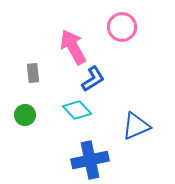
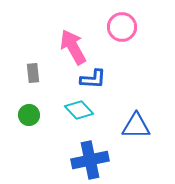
blue L-shape: rotated 36 degrees clockwise
cyan diamond: moved 2 px right
green circle: moved 4 px right
blue triangle: rotated 24 degrees clockwise
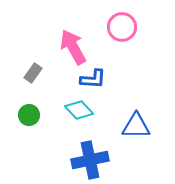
gray rectangle: rotated 42 degrees clockwise
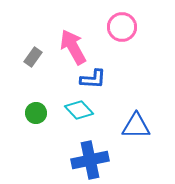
gray rectangle: moved 16 px up
green circle: moved 7 px right, 2 px up
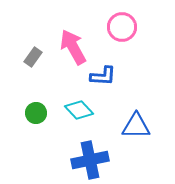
blue L-shape: moved 10 px right, 3 px up
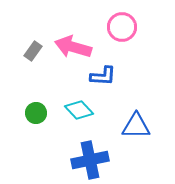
pink arrow: rotated 45 degrees counterclockwise
gray rectangle: moved 6 px up
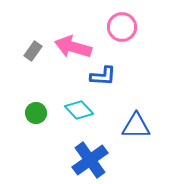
blue cross: rotated 24 degrees counterclockwise
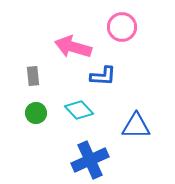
gray rectangle: moved 25 px down; rotated 42 degrees counterclockwise
blue cross: rotated 12 degrees clockwise
